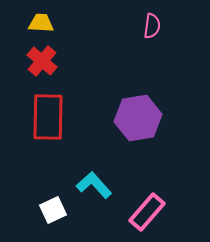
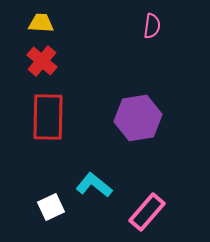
cyan L-shape: rotated 9 degrees counterclockwise
white square: moved 2 px left, 3 px up
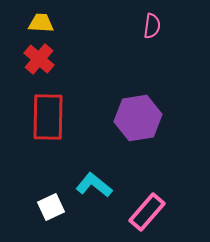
red cross: moved 3 px left, 2 px up
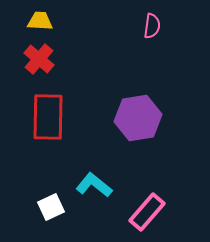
yellow trapezoid: moved 1 px left, 2 px up
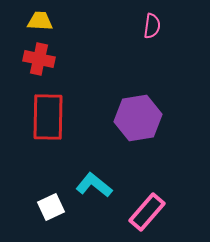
red cross: rotated 28 degrees counterclockwise
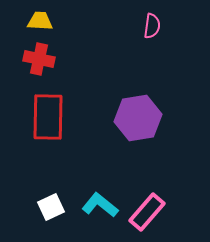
cyan L-shape: moved 6 px right, 20 px down
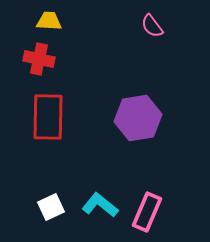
yellow trapezoid: moved 9 px right
pink semicircle: rotated 135 degrees clockwise
pink rectangle: rotated 18 degrees counterclockwise
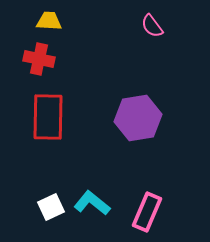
cyan L-shape: moved 8 px left, 2 px up
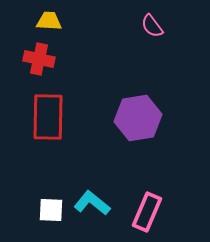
white square: moved 3 px down; rotated 28 degrees clockwise
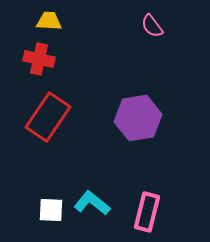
red rectangle: rotated 33 degrees clockwise
pink rectangle: rotated 9 degrees counterclockwise
